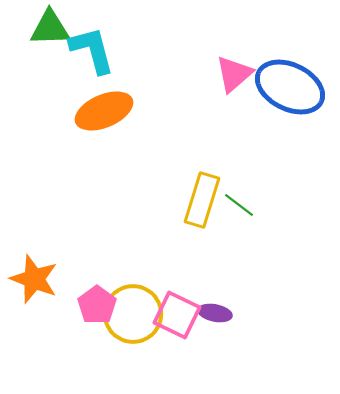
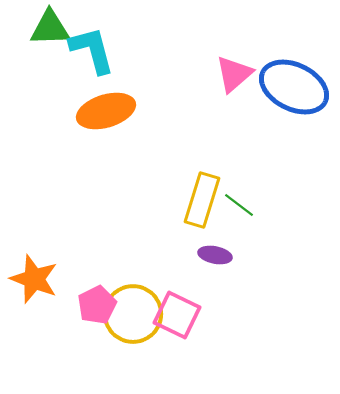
blue ellipse: moved 4 px right
orange ellipse: moved 2 px right; rotated 6 degrees clockwise
pink pentagon: rotated 9 degrees clockwise
purple ellipse: moved 58 px up
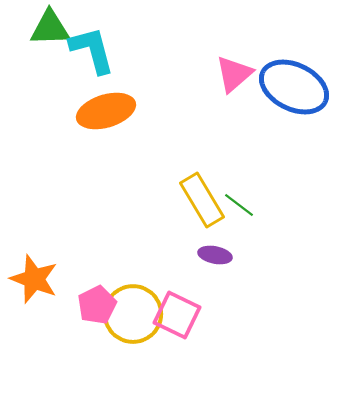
yellow rectangle: rotated 48 degrees counterclockwise
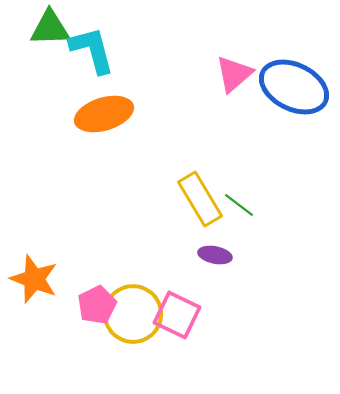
orange ellipse: moved 2 px left, 3 px down
yellow rectangle: moved 2 px left, 1 px up
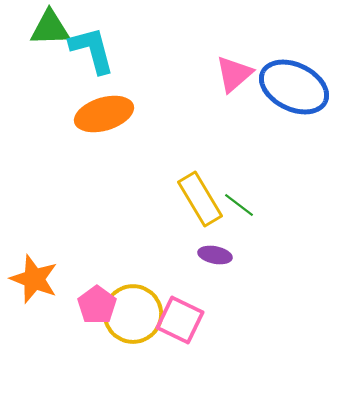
pink pentagon: rotated 9 degrees counterclockwise
pink square: moved 3 px right, 5 px down
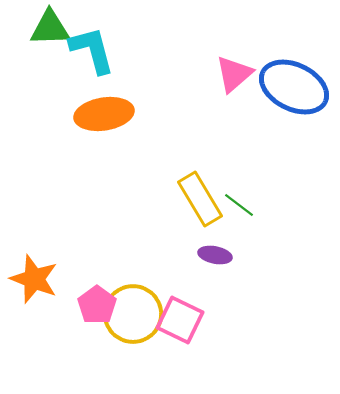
orange ellipse: rotated 8 degrees clockwise
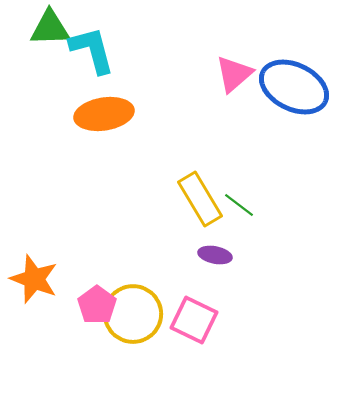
pink square: moved 14 px right
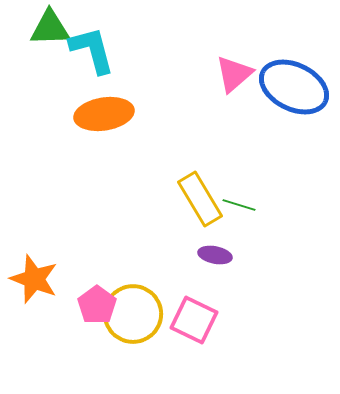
green line: rotated 20 degrees counterclockwise
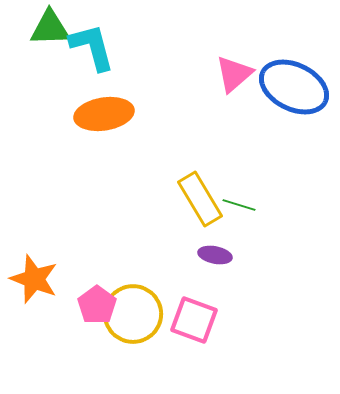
cyan L-shape: moved 3 px up
pink square: rotated 6 degrees counterclockwise
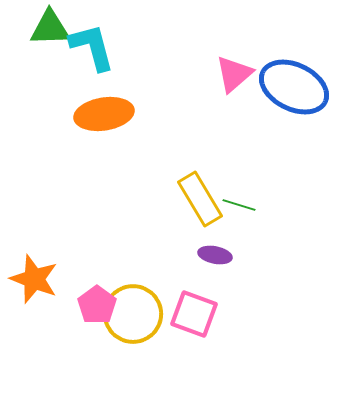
pink square: moved 6 px up
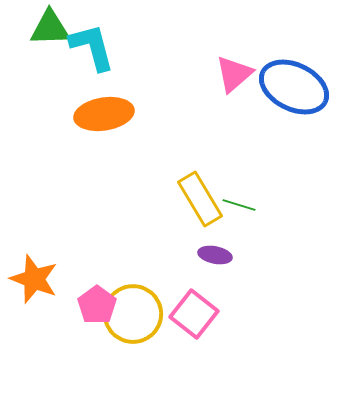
pink square: rotated 18 degrees clockwise
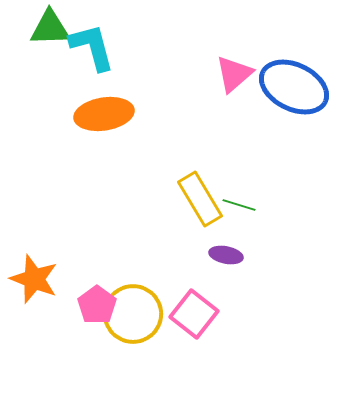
purple ellipse: moved 11 px right
